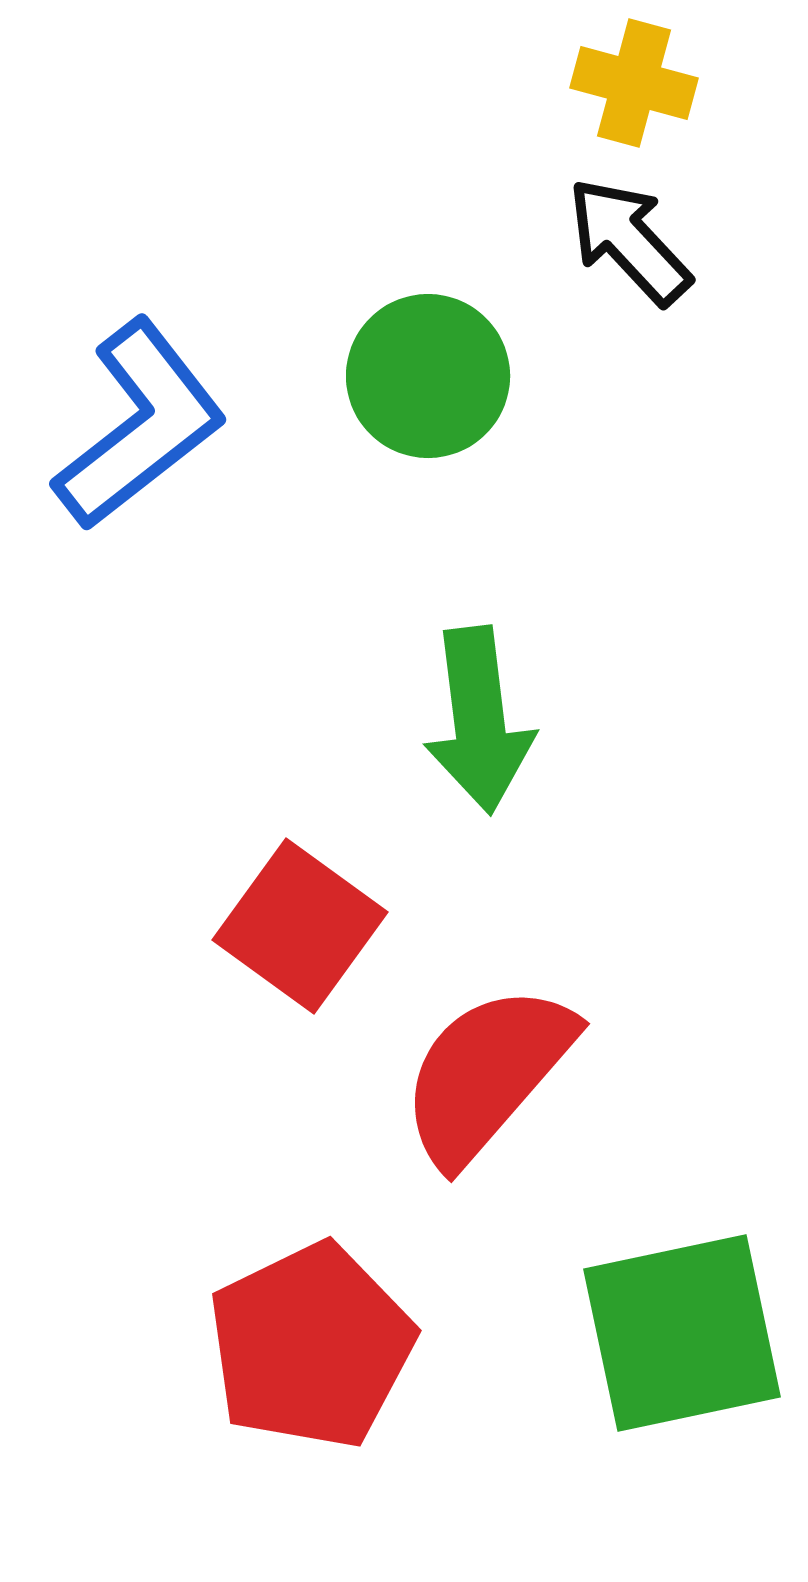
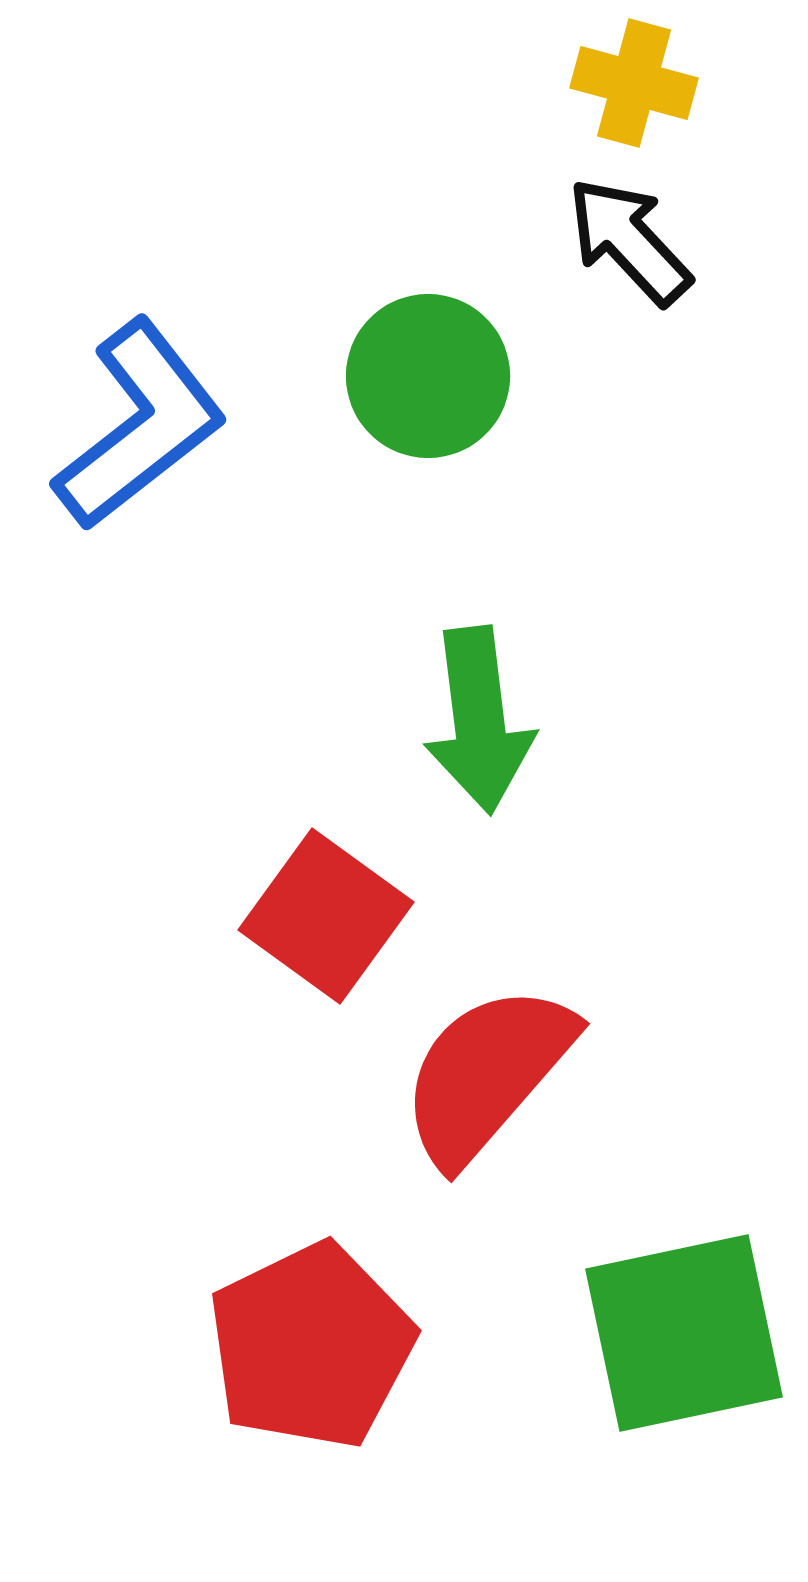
red square: moved 26 px right, 10 px up
green square: moved 2 px right
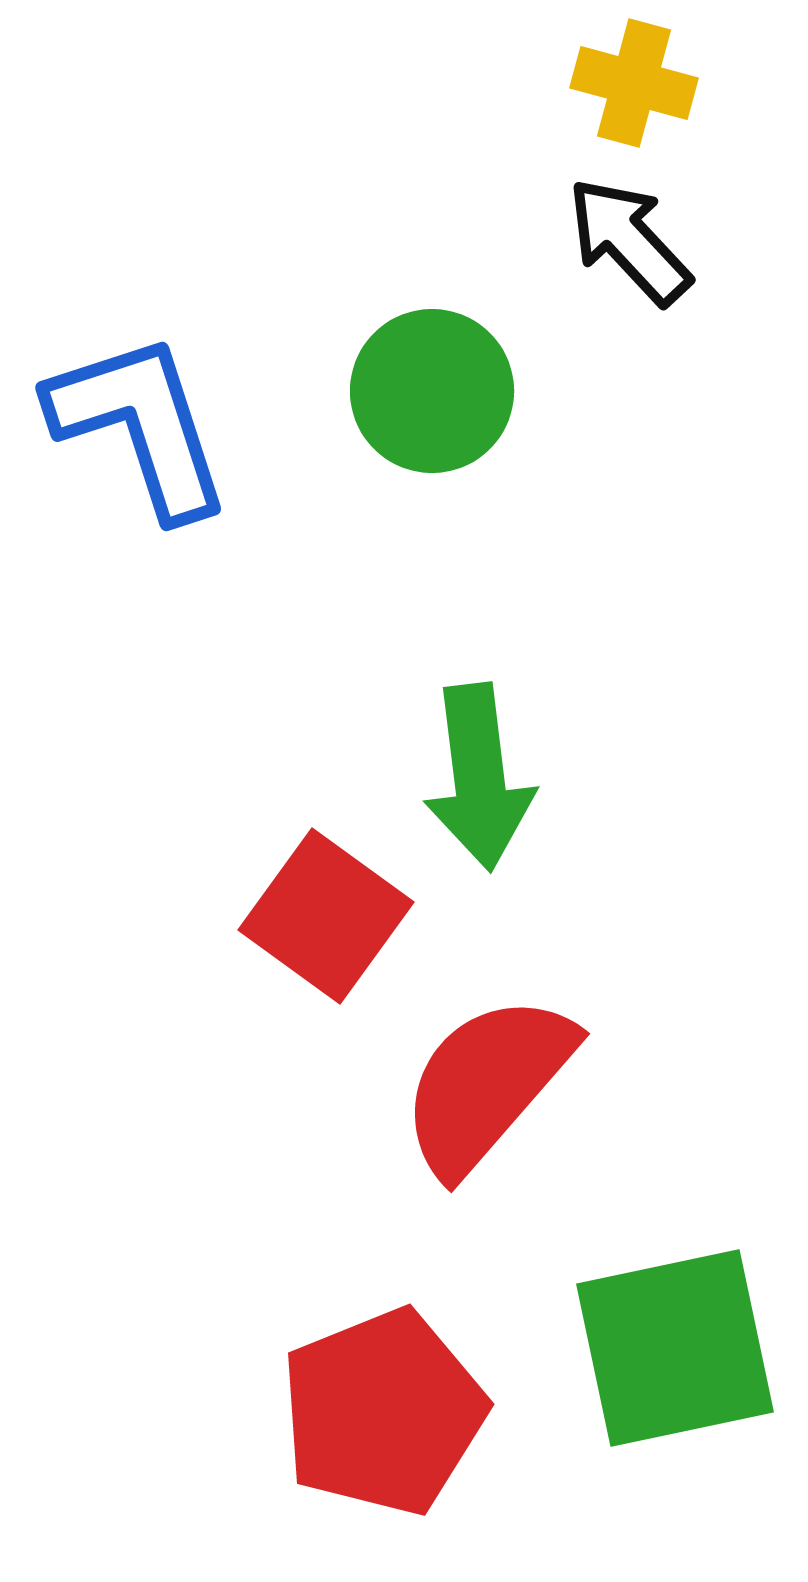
green circle: moved 4 px right, 15 px down
blue L-shape: rotated 70 degrees counterclockwise
green arrow: moved 57 px down
red semicircle: moved 10 px down
green square: moved 9 px left, 15 px down
red pentagon: moved 72 px right, 66 px down; rotated 4 degrees clockwise
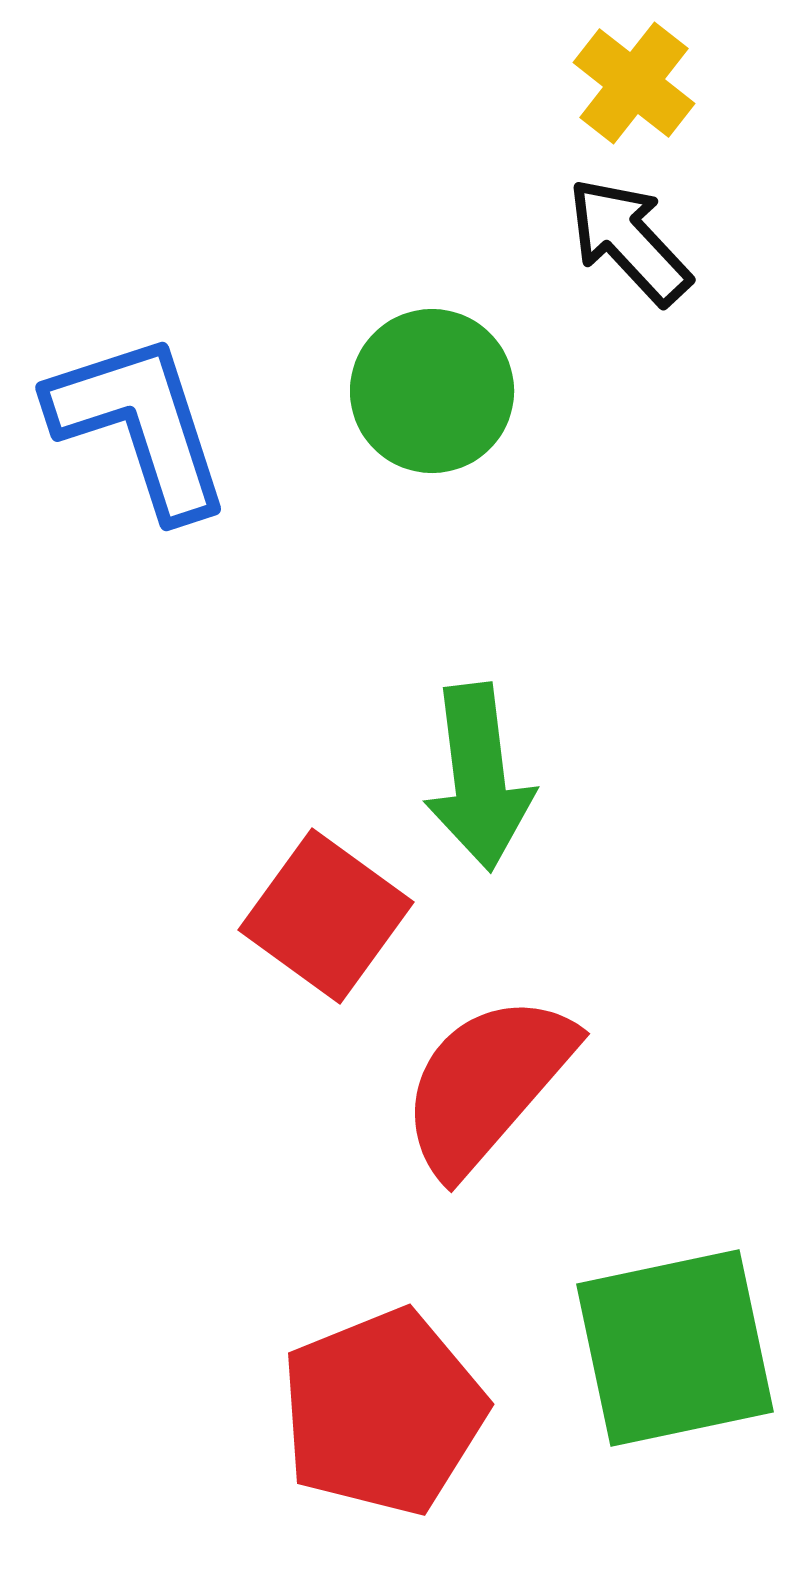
yellow cross: rotated 23 degrees clockwise
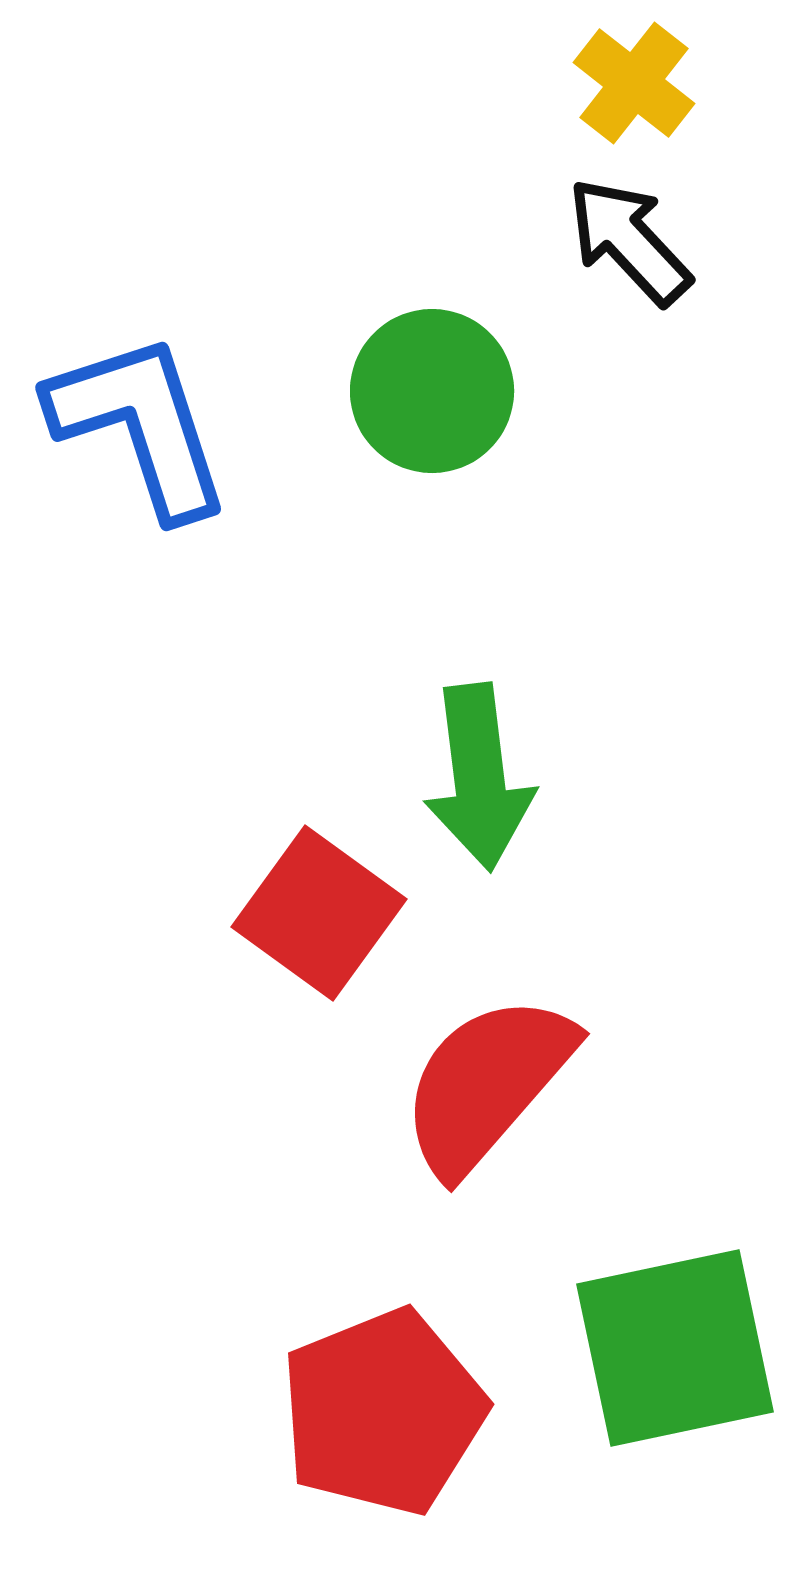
red square: moved 7 px left, 3 px up
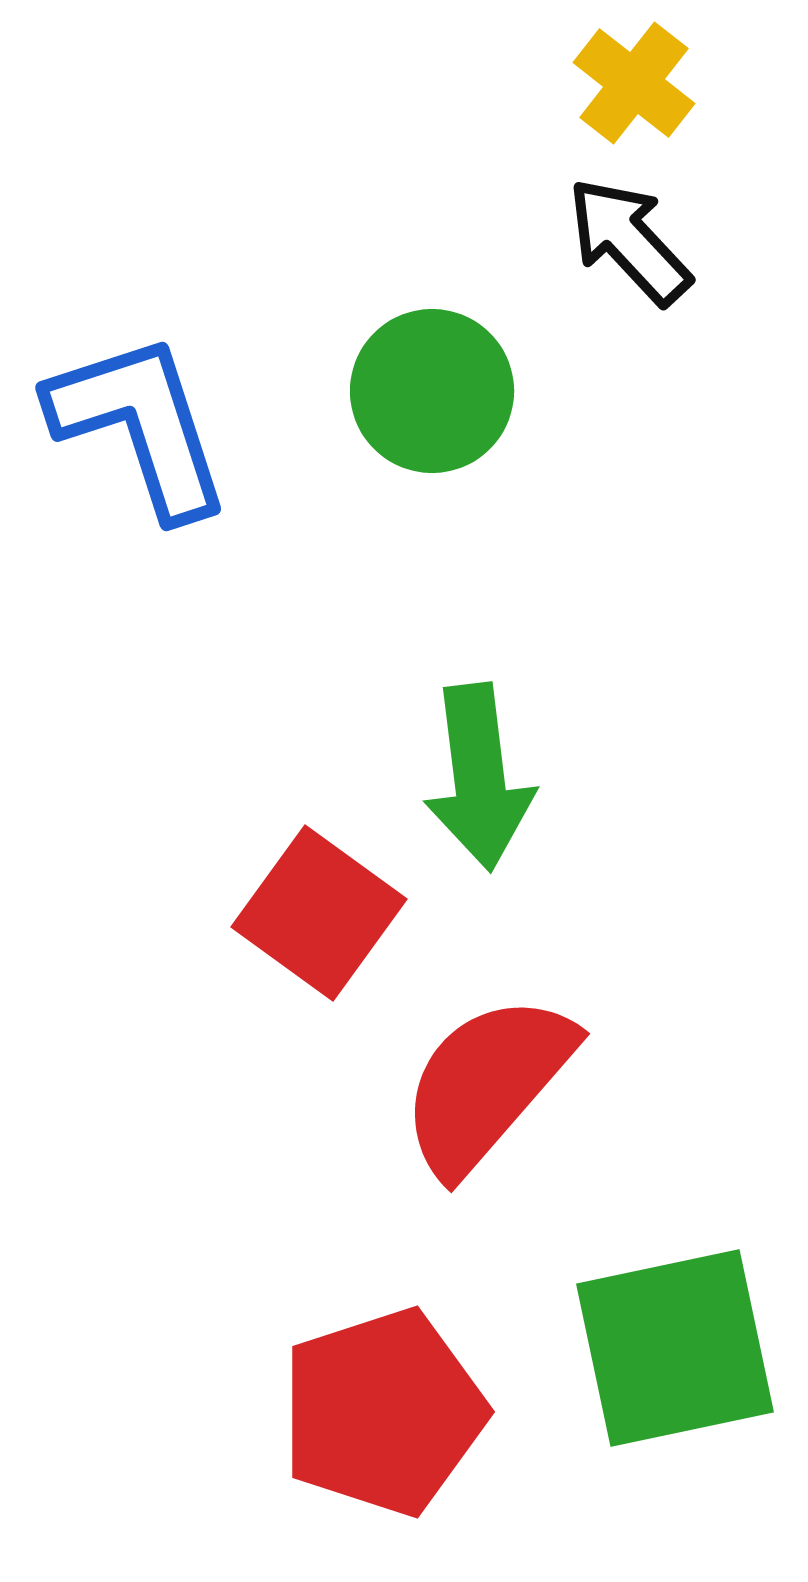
red pentagon: rotated 4 degrees clockwise
